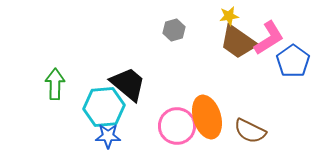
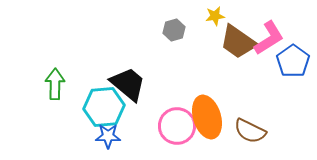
yellow star: moved 14 px left
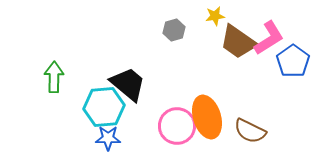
green arrow: moved 1 px left, 7 px up
blue star: moved 2 px down
